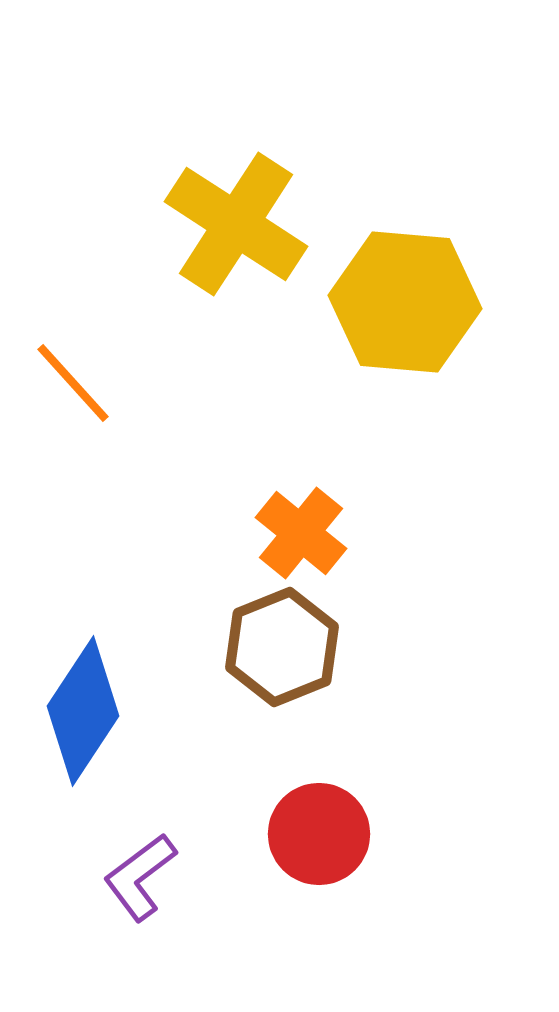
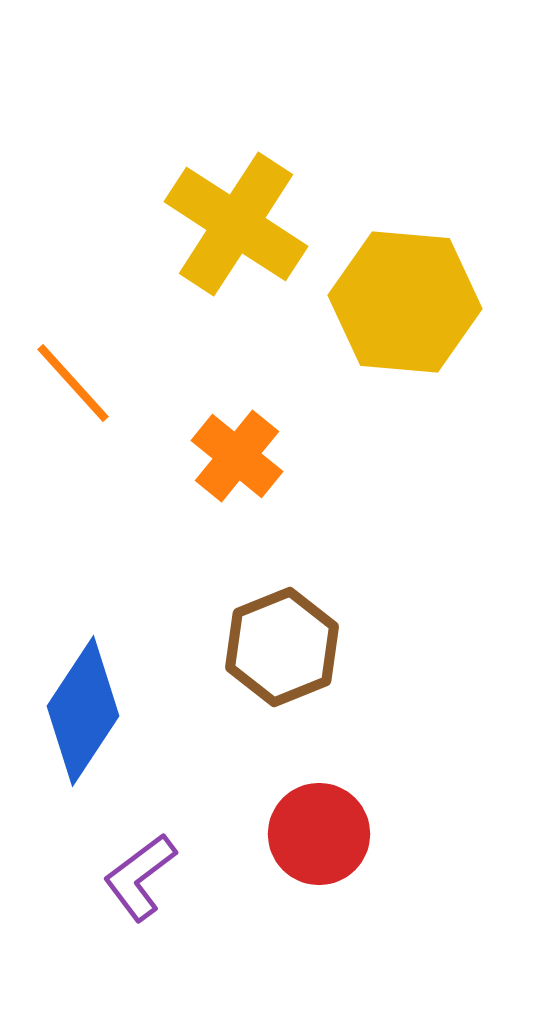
orange cross: moved 64 px left, 77 px up
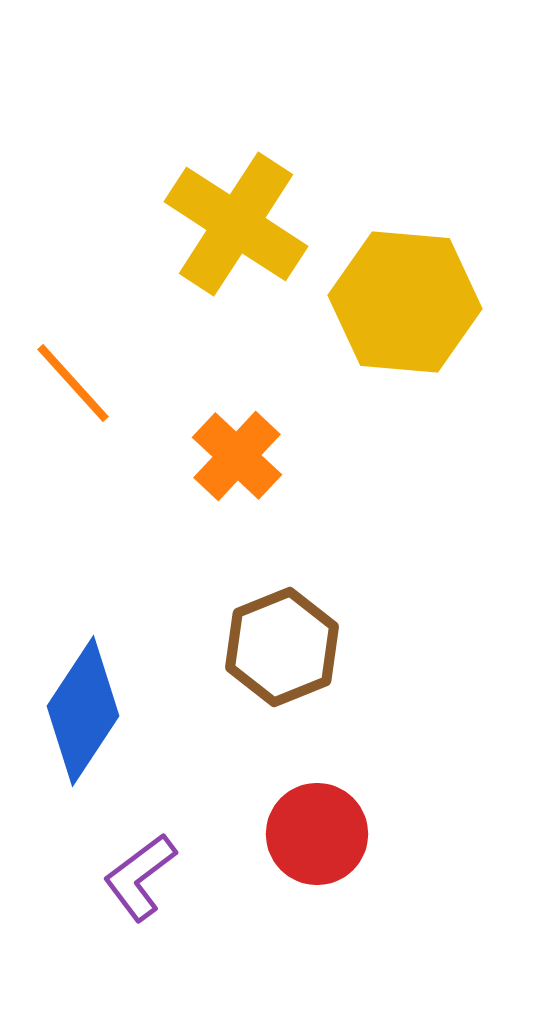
orange cross: rotated 4 degrees clockwise
red circle: moved 2 px left
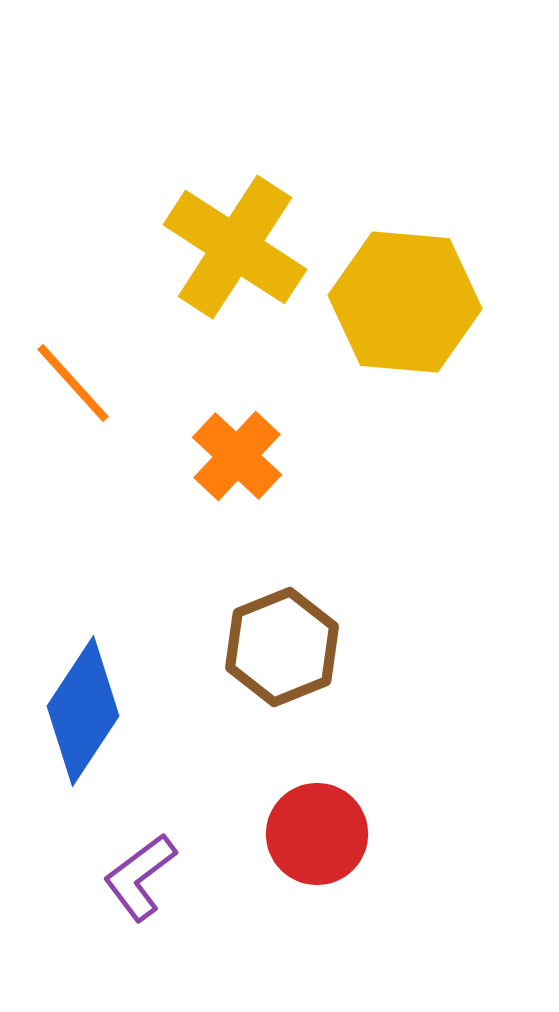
yellow cross: moved 1 px left, 23 px down
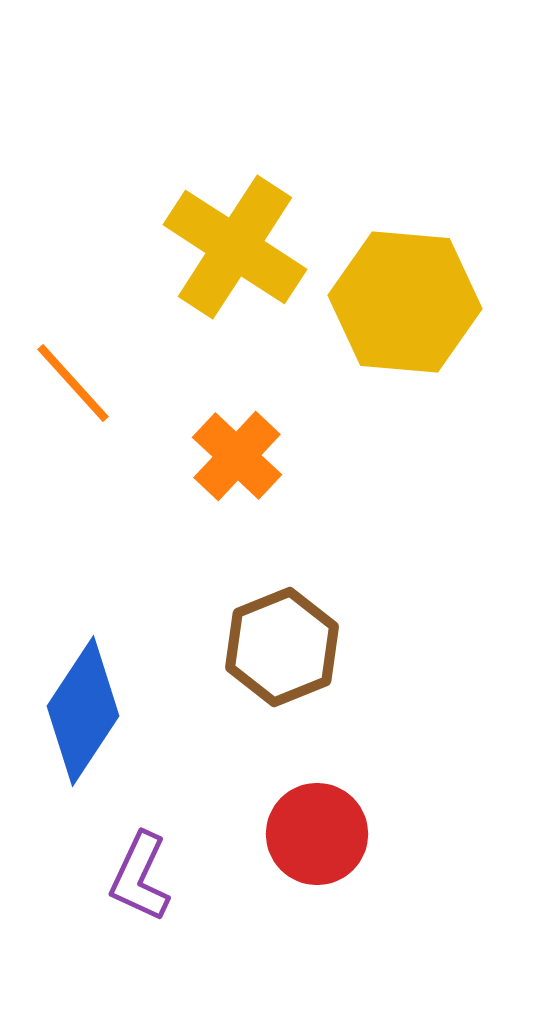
purple L-shape: rotated 28 degrees counterclockwise
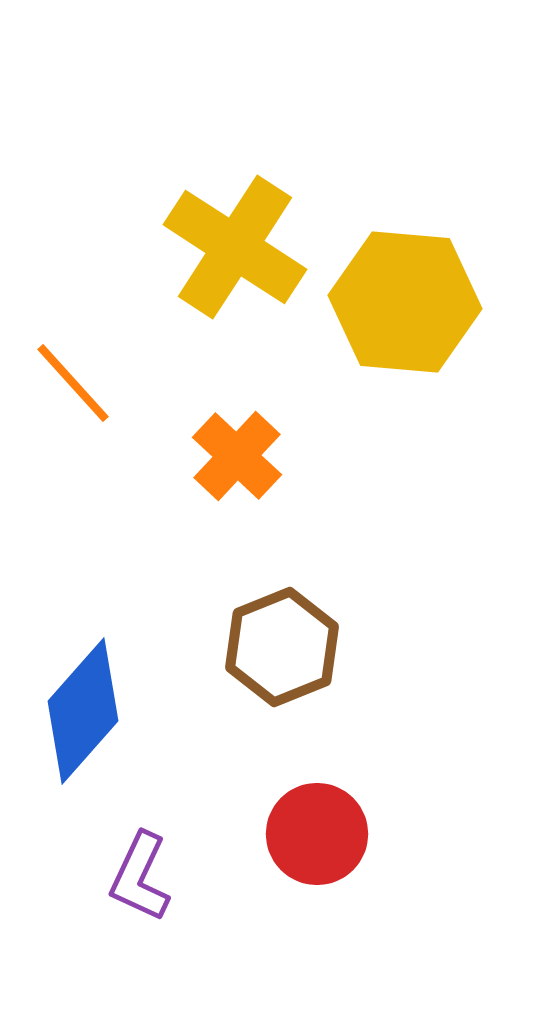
blue diamond: rotated 8 degrees clockwise
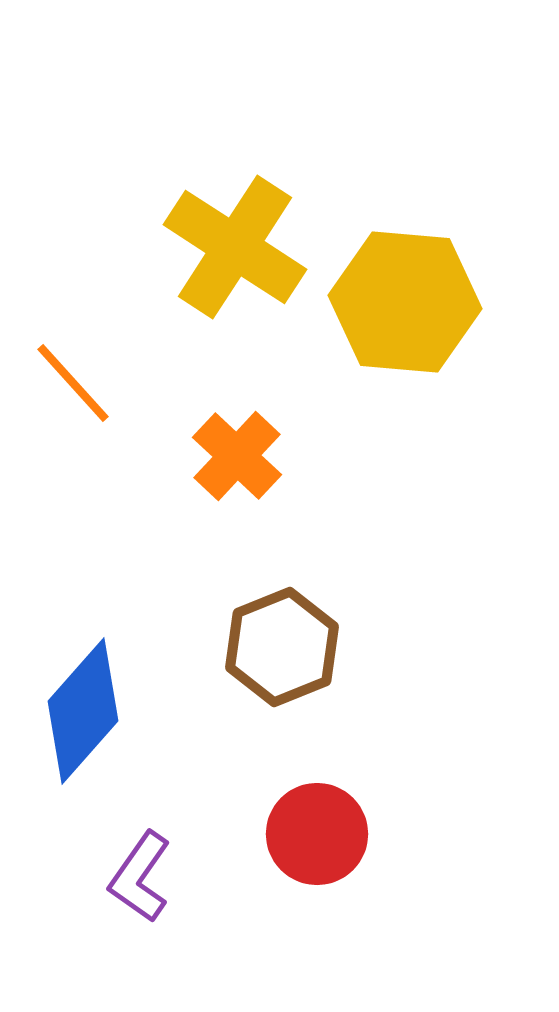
purple L-shape: rotated 10 degrees clockwise
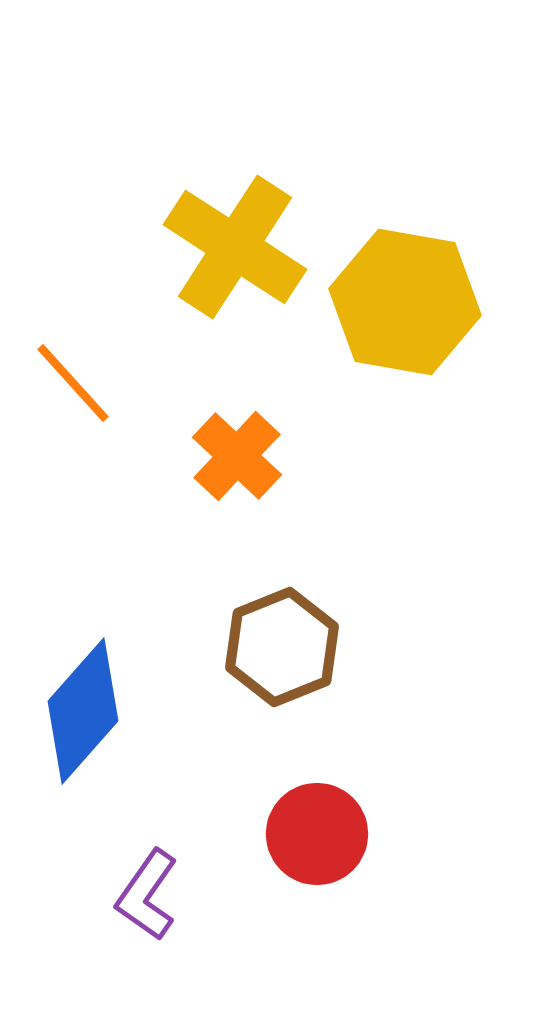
yellow hexagon: rotated 5 degrees clockwise
purple L-shape: moved 7 px right, 18 px down
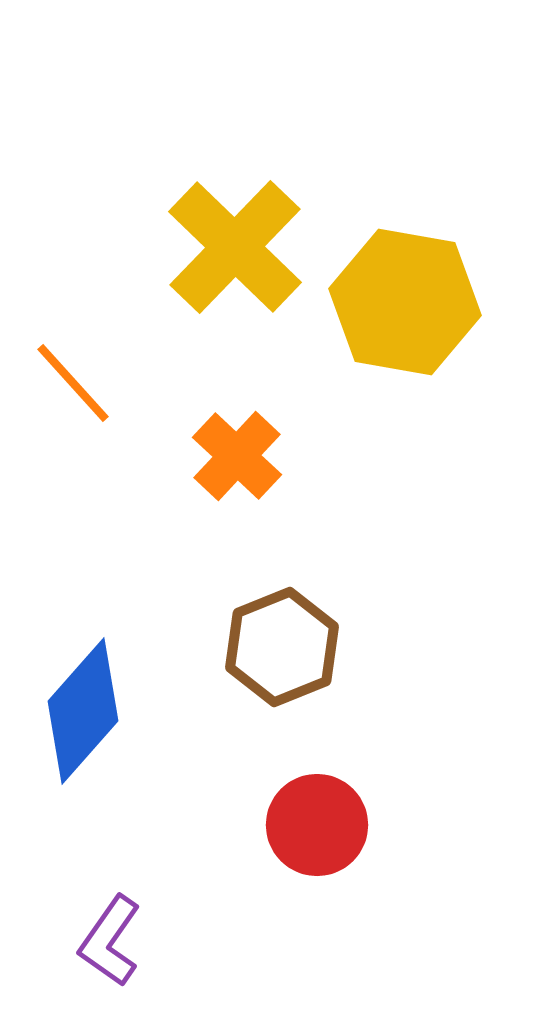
yellow cross: rotated 11 degrees clockwise
red circle: moved 9 px up
purple L-shape: moved 37 px left, 46 px down
